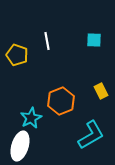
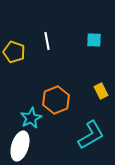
yellow pentagon: moved 3 px left, 3 px up
orange hexagon: moved 5 px left, 1 px up
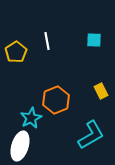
yellow pentagon: moved 2 px right; rotated 20 degrees clockwise
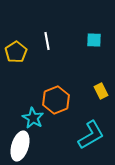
cyan star: moved 2 px right; rotated 15 degrees counterclockwise
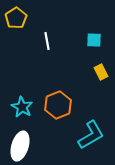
yellow pentagon: moved 34 px up
yellow rectangle: moved 19 px up
orange hexagon: moved 2 px right, 5 px down
cyan star: moved 11 px left, 11 px up
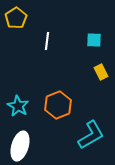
white line: rotated 18 degrees clockwise
cyan star: moved 4 px left, 1 px up
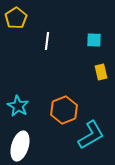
yellow rectangle: rotated 14 degrees clockwise
orange hexagon: moved 6 px right, 5 px down
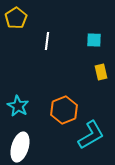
white ellipse: moved 1 px down
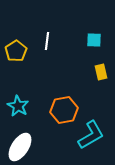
yellow pentagon: moved 33 px down
orange hexagon: rotated 12 degrees clockwise
white ellipse: rotated 16 degrees clockwise
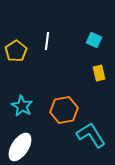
cyan square: rotated 21 degrees clockwise
yellow rectangle: moved 2 px left, 1 px down
cyan star: moved 4 px right
cyan L-shape: rotated 92 degrees counterclockwise
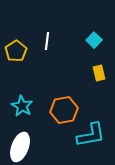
cyan square: rotated 21 degrees clockwise
cyan L-shape: rotated 112 degrees clockwise
white ellipse: rotated 12 degrees counterclockwise
